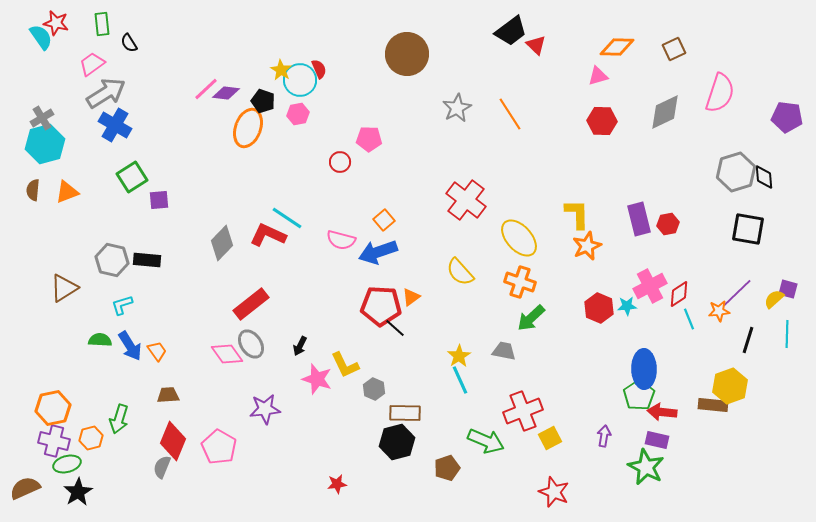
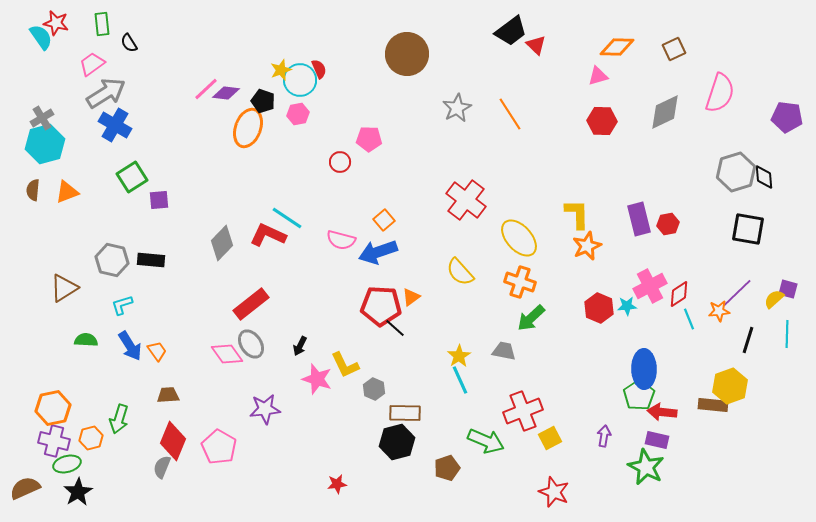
yellow star at (281, 70): rotated 20 degrees clockwise
black rectangle at (147, 260): moved 4 px right
green semicircle at (100, 340): moved 14 px left
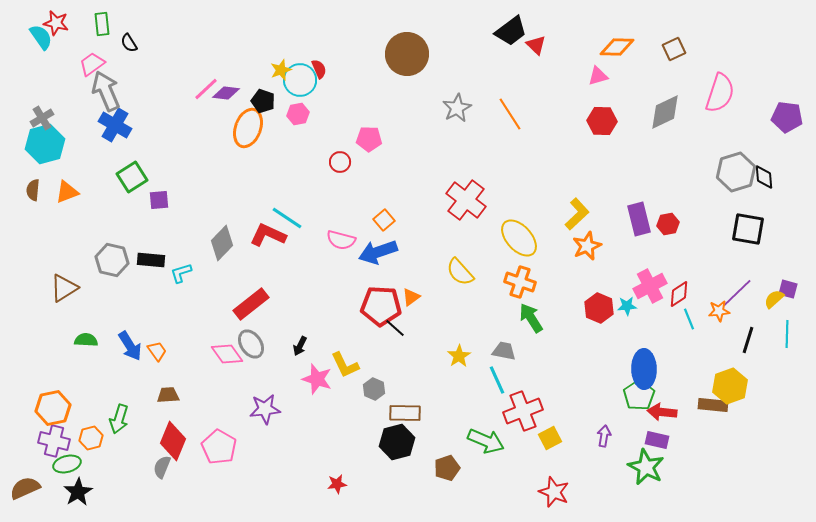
gray arrow at (106, 93): moved 2 px up; rotated 81 degrees counterclockwise
yellow L-shape at (577, 214): rotated 48 degrees clockwise
cyan L-shape at (122, 305): moved 59 px right, 32 px up
green arrow at (531, 318): rotated 100 degrees clockwise
cyan line at (460, 380): moved 37 px right
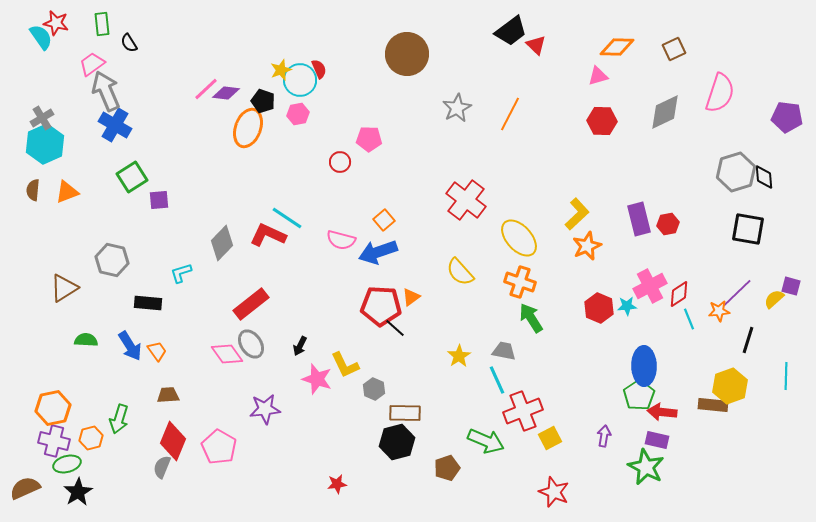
orange line at (510, 114): rotated 60 degrees clockwise
cyan hexagon at (45, 144): rotated 9 degrees counterclockwise
black rectangle at (151, 260): moved 3 px left, 43 px down
purple square at (788, 289): moved 3 px right, 3 px up
cyan line at (787, 334): moved 1 px left, 42 px down
blue ellipse at (644, 369): moved 3 px up
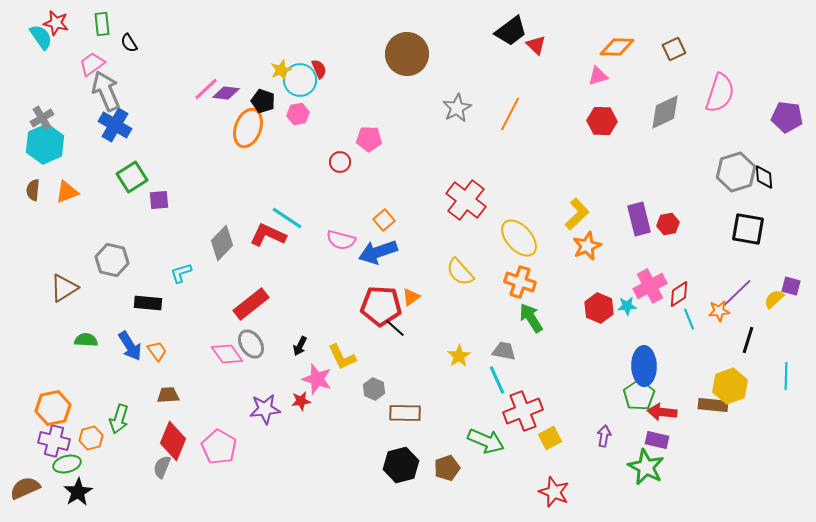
yellow L-shape at (345, 365): moved 3 px left, 8 px up
black hexagon at (397, 442): moved 4 px right, 23 px down
red star at (337, 484): moved 36 px left, 83 px up
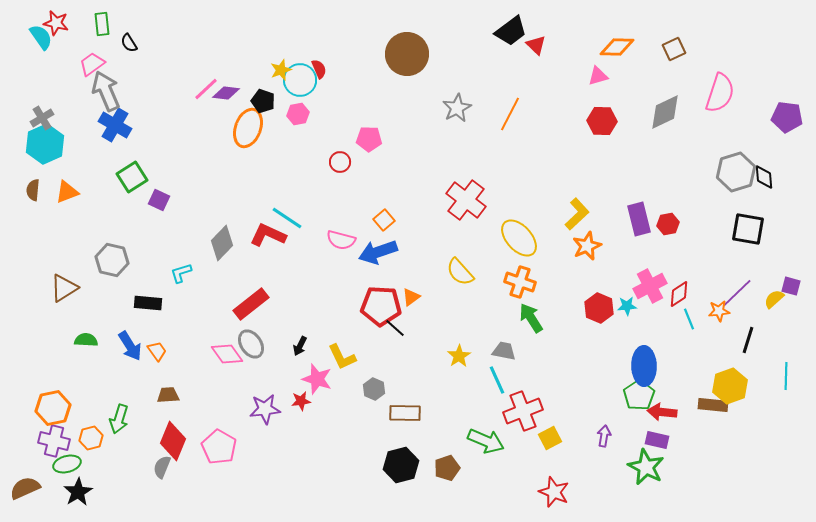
purple square at (159, 200): rotated 30 degrees clockwise
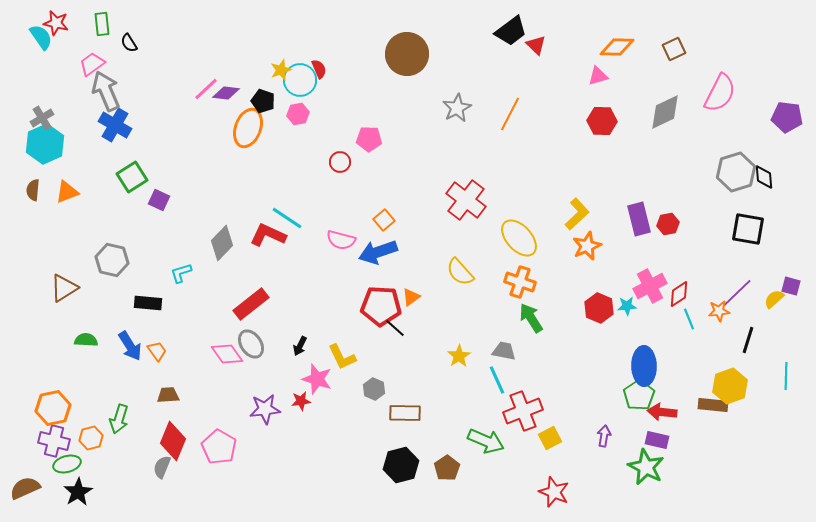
pink semicircle at (720, 93): rotated 9 degrees clockwise
brown pentagon at (447, 468): rotated 15 degrees counterclockwise
